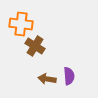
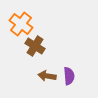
orange cross: rotated 30 degrees clockwise
brown arrow: moved 3 px up
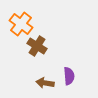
brown cross: moved 2 px right
brown arrow: moved 2 px left, 7 px down
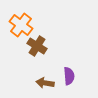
orange cross: moved 1 px down
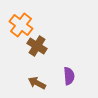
brown arrow: moved 8 px left; rotated 18 degrees clockwise
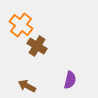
purple semicircle: moved 1 px right, 4 px down; rotated 18 degrees clockwise
brown arrow: moved 10 px left, 3 px down
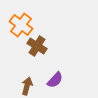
purple semicircle: moved 15 px left; rotated 30 degrees clockwise
brown arrow: rotated 78 degrees clockwise
